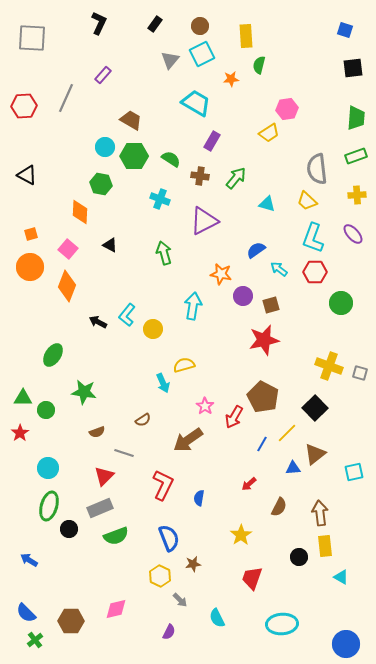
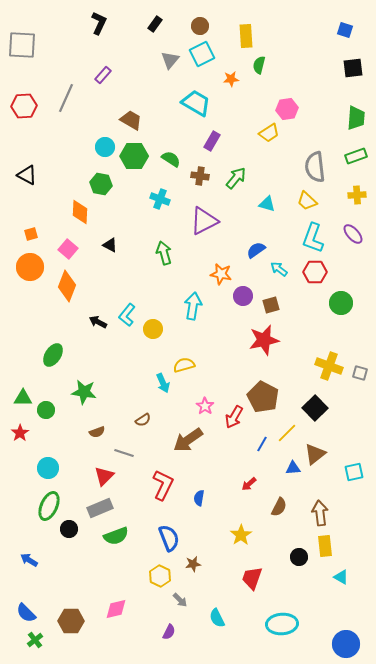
gray square at (32, 38): moved 10 px left, 7 px down
gray semicircle at (317, 169): moved 2 px left, 2 px up
green ellipse at (49, 506): rotated 8 degrees clockwise
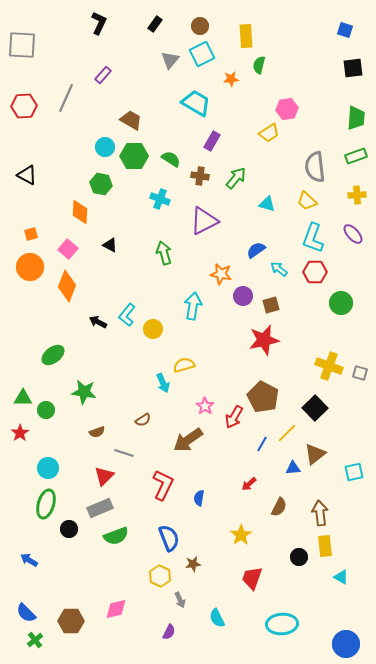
green ellipse at (53, 355): rotated 20 degrees clockwise
green ellipse at (49, 506): moved 3 px left, 2 px up; rotated 8 degrees counterclockwise
gray arrow at (180, 600): rotated 21 degrees clockwise
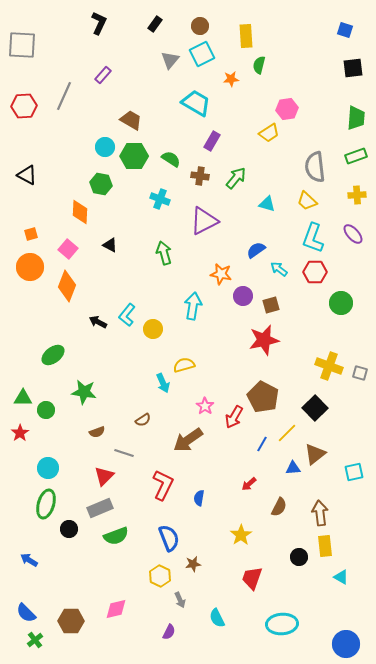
gray line at (66, 98): moved 2 px left, 2 px up
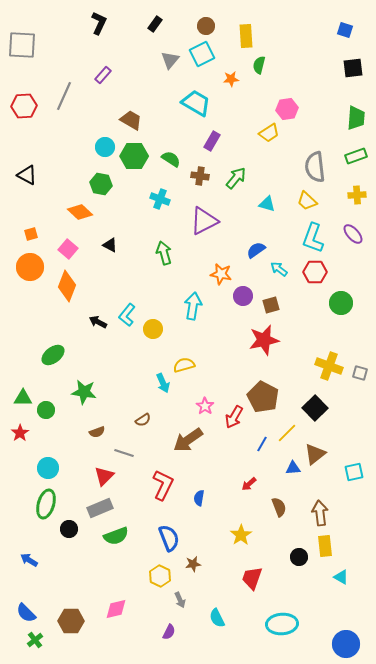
brown circle at (200, 26): moved 6 px right
orange diamond at (80, 212): rotated 50 degrees counterclockwise
brown semicircle at (279, 507): rotated 48 degrees counterclockwise
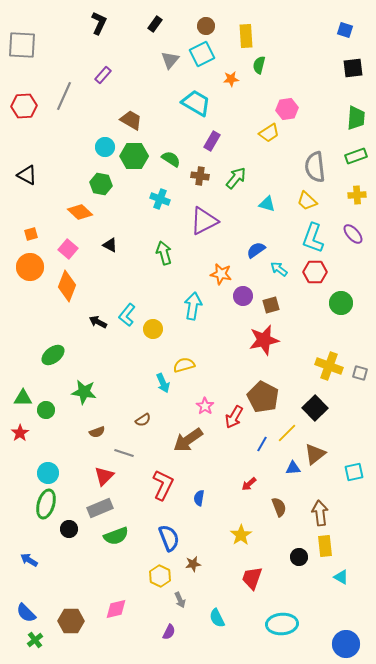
cyan circle at (48, 468): moved 5 px down
